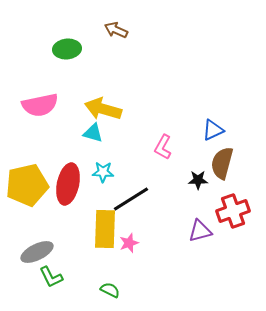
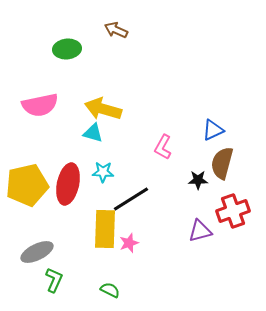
green L-shape: moved 3 px right, 3 px down; rotated 130 degrees counterclockwise
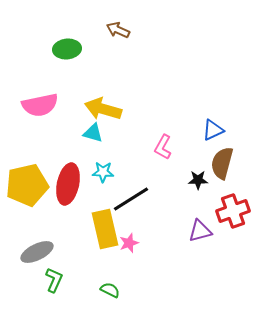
brown arrow: moved 2 px right
yellow rectangle: rotated 15 degrees counterclockwise
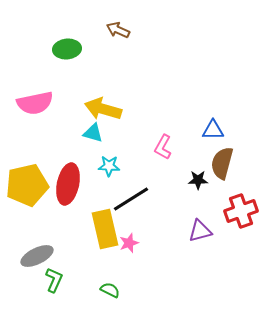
pink semicircle: moved 5 px left, 2 px up
blue triangle: rotated 25 degrees clockwise
cyan star: moved 6 px right, 6 px up
red cross: moved 8 px right
gray ellipse: moved 4 px down
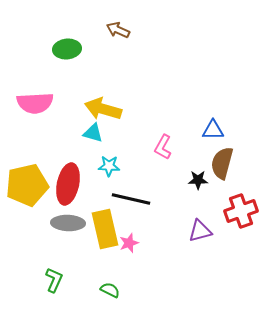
pink semicircle: rotated 9 degrees clockwise
black line: rotated 45 degrees clockwise
gray ellipse: moved 31 px right, 33 px up; rotated 28 degrees clockwise
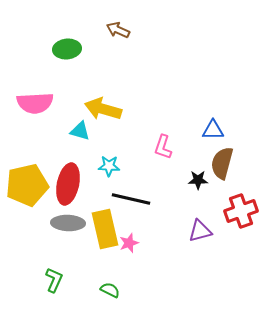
cyan triangle: moved 13 px left, 2 px up
pink L-shape: rotated 10 degrees counterclockwise
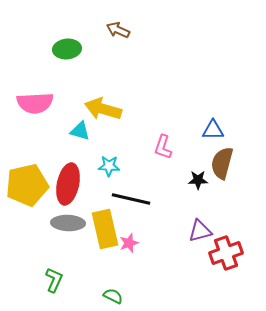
red cross: moved 15 px left, 42 px down
green semicircle: moved 3 px right, 6 px down
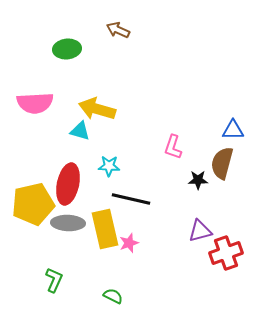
yellow arrow: moved 6 px left
blue triangle: moved 20 px right
pink L-shape: moved 10 px right
yellow pentagon: moved 6 px right, 19 px down
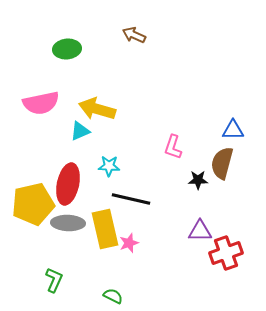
brown arrow: moved 16 px right, 5 px down
pink semicircle: moved 6 px right; rotated 9 degrees counterclockwise
cyan triangle: rotated 40 degrees counterclockwise
purple triangle: rotated 15 degrees clockwise
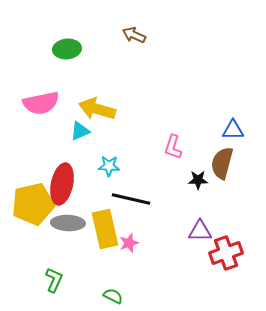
red ellipse: moved 6 px left
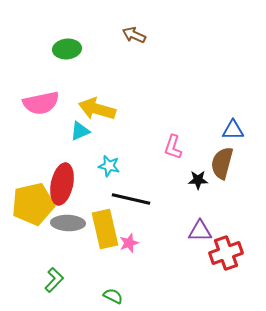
cyan star: rotated 10 degrees clockwise
green L-shape: rotated 20 degrees clockwise
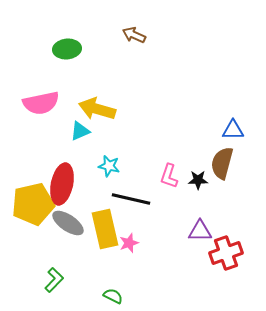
pink L-shape: moved 4 px left, 29 px down
gray ellipse: rotated 32 degrees clockwise
